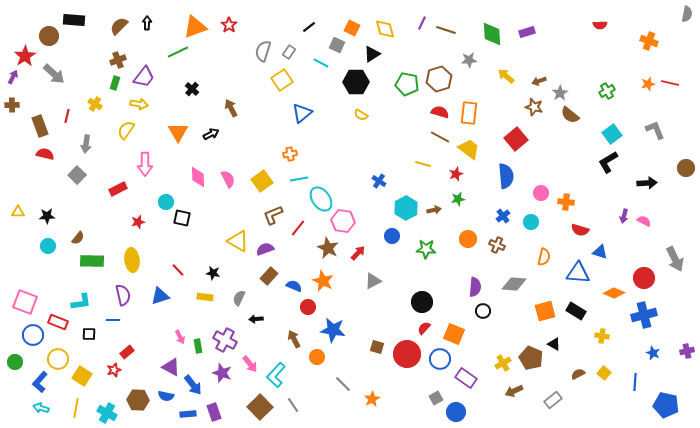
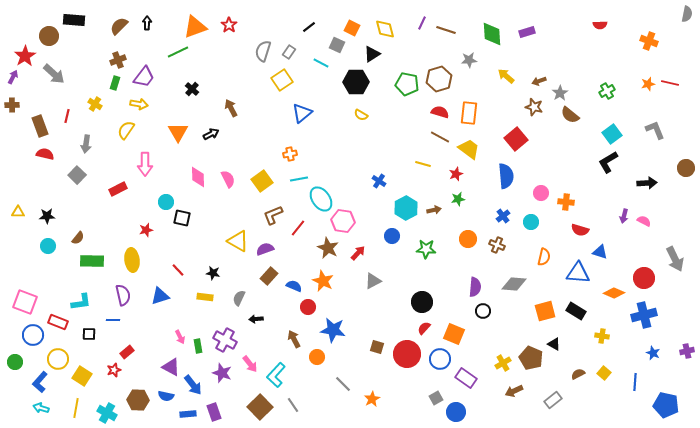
red star at (138, 222): moved 8 px right, 8 px down
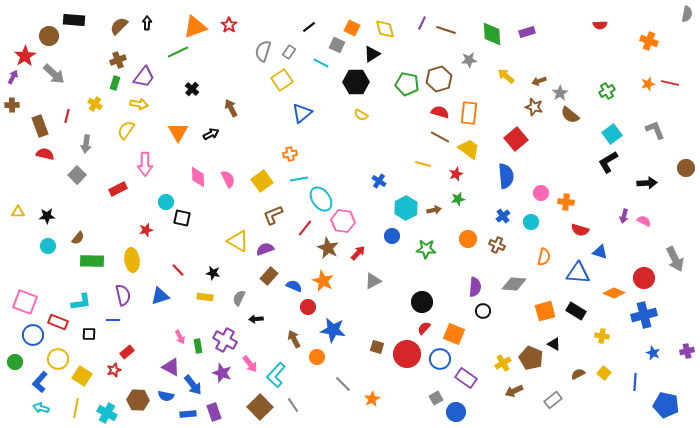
red line at (298, 228): moved 7 px right
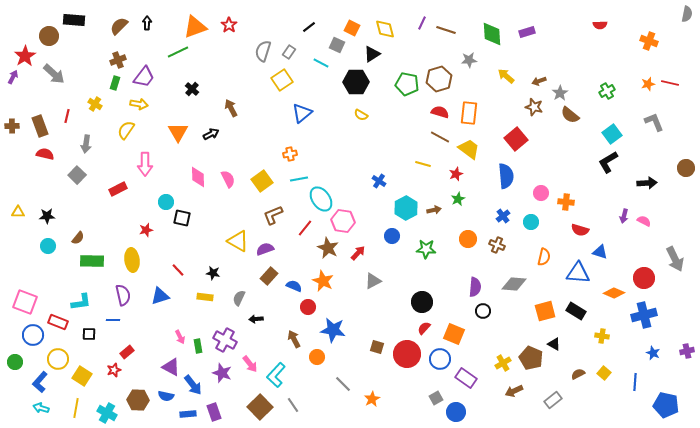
brown cross at (12, 105): moved 21 px down
gray L-shape at (655, 130): moved 1 px left, 8 px up
green star at (458, 199): rotated 16 degrees counterclockwise
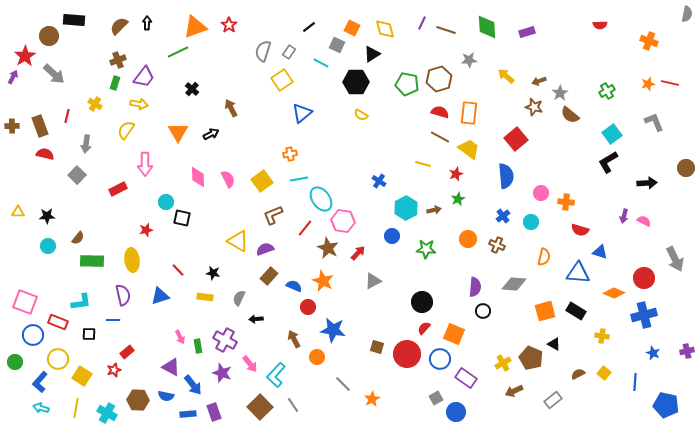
green diamond at (492, 34): moved 5 px left, 7 px up
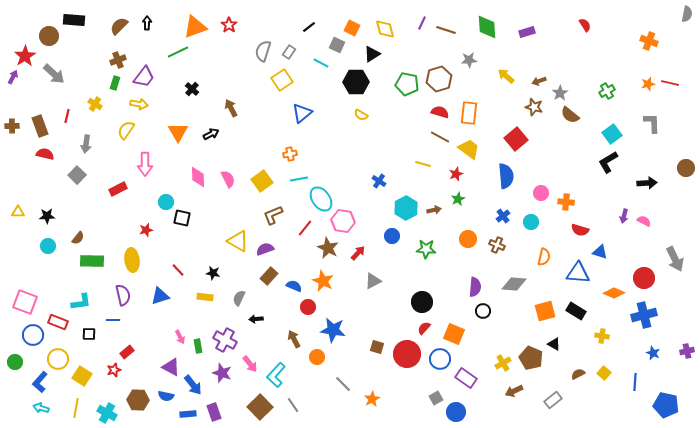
red semicircle at (600, 25): moved 15 px left; rotated 120 degrees counterclockwise
gray L-shape at (654, 122): moved 2 px left, 1 px down; rotated 20 degrees clockwise
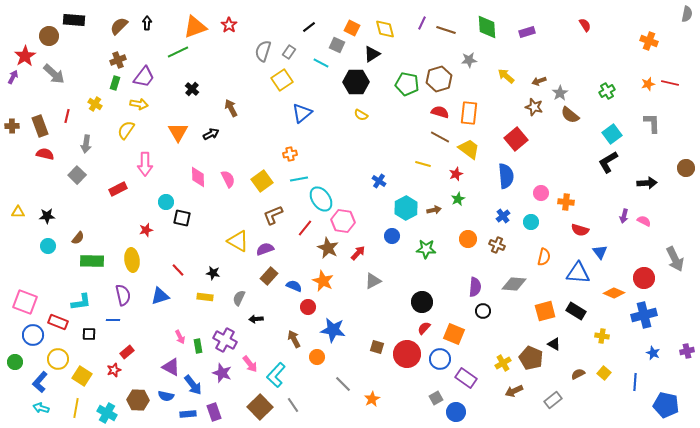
blue triangle at (600, 252): rotated 35 degrees clockwise
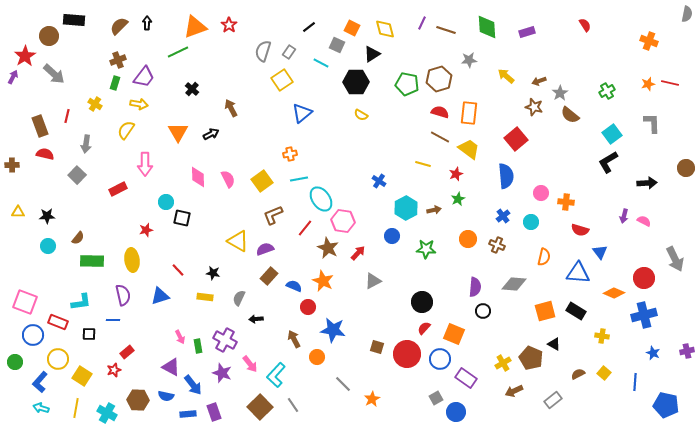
brown cross at (12, 126): moved 39 px down
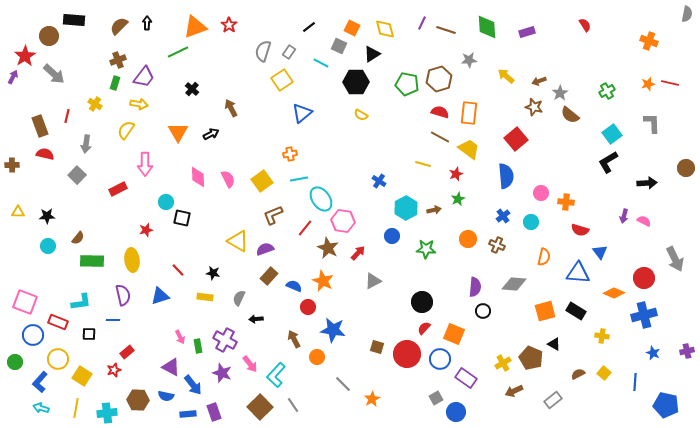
gray square at (337, 45): moved 2 px right, 1 px down
cyan cross at (107, 413): rotated 36 degrees counterclockwise
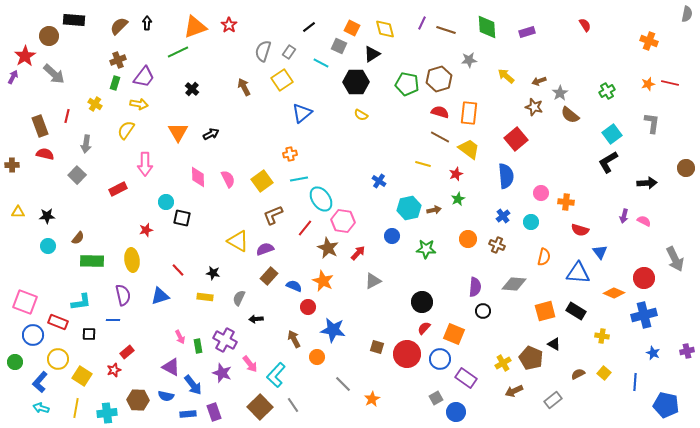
brown arrow at (231, 108): moved 13 px right, 21 px up
gray L-shape at (652, 123): rotated 10 degrees clockwise
cyan hexagon at (406, 208): moved 3 px right; rotated 15 degrees clockwise
